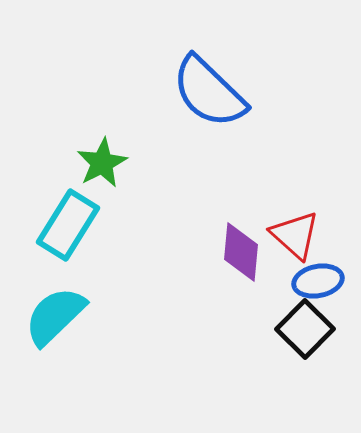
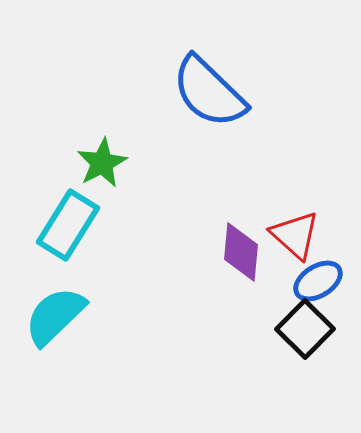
blue ellipse: rotated 21 degrees counterclockwise
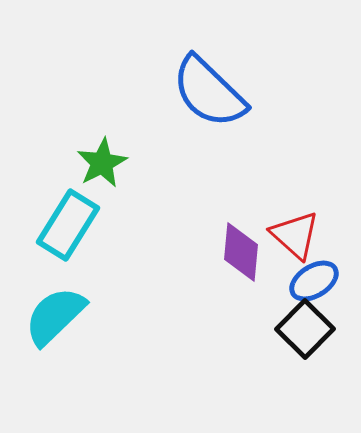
blue ellipse: moved 4 px left
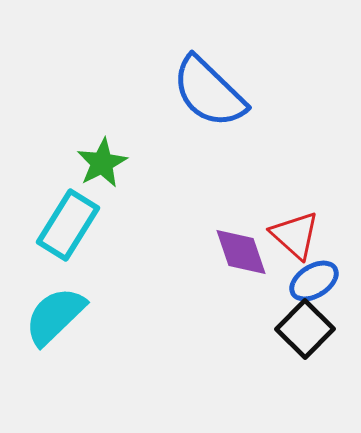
purple diamond: rotated 24 degrees counterclockwise
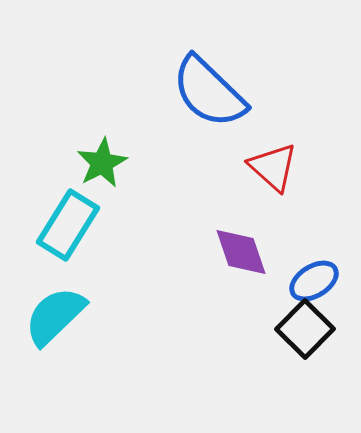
red triangle: moved 22 px left, 68 px up
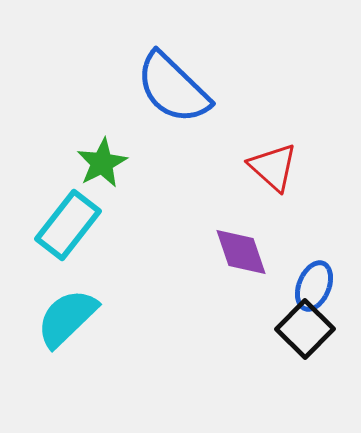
blue semicircle: moved 36 px left, 4 px up
cyan rectangle: rotated 6 degrees clockwise
blue ellipse: moved 5 px down; rotated 36 degrees counterclockwise
cyan semicircle: moved 12 px right, 2 px down
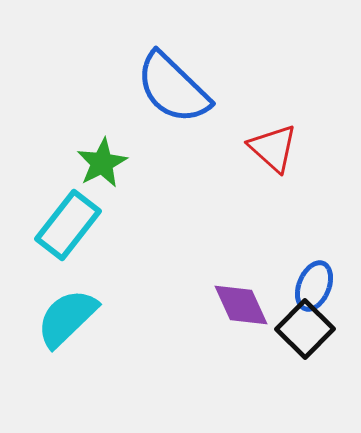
red triangle: moved 19 px up
purple diamond: moved 53 px down; rotated 6 degrees counterclockwise
